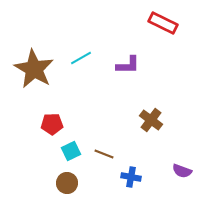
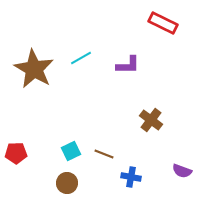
red pentagon: moved 36 px left, 29 px down
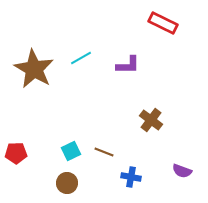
brown line: moved 2 px up
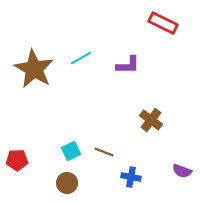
red pentagon: moved 1 px right, 7 px down
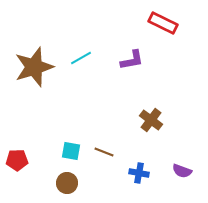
purple L-shape: moved 4 px right, 5 px up; rotated 10 degrees counterclockwise
brown star: moved 2 px up; rotated 24 degrees clockwise
cyan square: rotated 36 degrees clockwise
blue cross: moved 8 px right, 4 px up
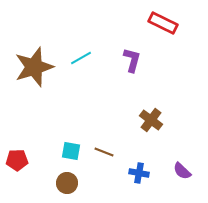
purple L-shape: rotated 65 degrees counterclockwise
purple semicircle: rotated 24 degrees clockwise
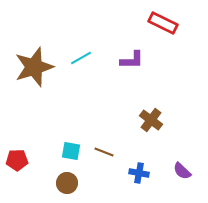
purple L-shape: rotated 75 degrees clockwise
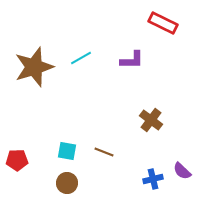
cyan square: moved 4 px left
blue cross: moved 14 px right, 6 px down; rotated 24 degrees counterclockwise
